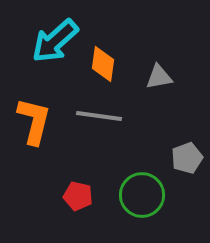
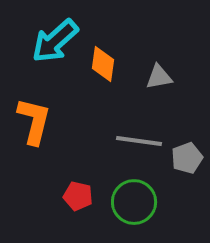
gray line: moved 40 px right, 25 px down
green circle: moved 8 px left, 7 px down
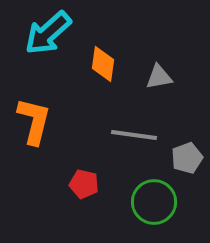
cyan arrow: moved 7 px left, 8 px up
gray line: moved 5 px left, 6 px up
red pentagon: moved 6 px right, 12 px up
green circle: moved 20 px right
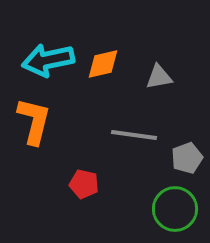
cyan arrow: moved 27 px down; rotated 30 degrees clockwise
orange diamond: rotated 69 degrees clockwise
green circle: moved 21 px right, 7 px down
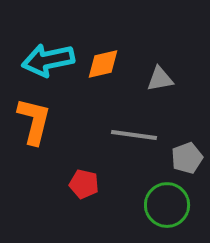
gray triangle: moved 1 px right, 2 px down
green circle: moved 8 px left, 4 px up
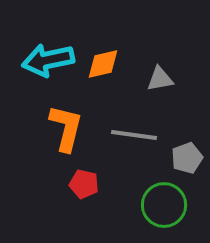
orange L-shape: moved 32 px right, 7 px down
green circle: moved 3 px left
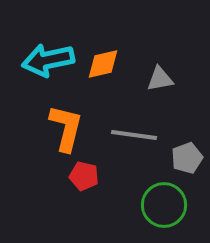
red pentagon: moved 8 px up
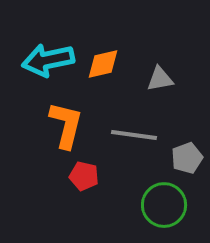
orange L-shape: moved 3 px up
